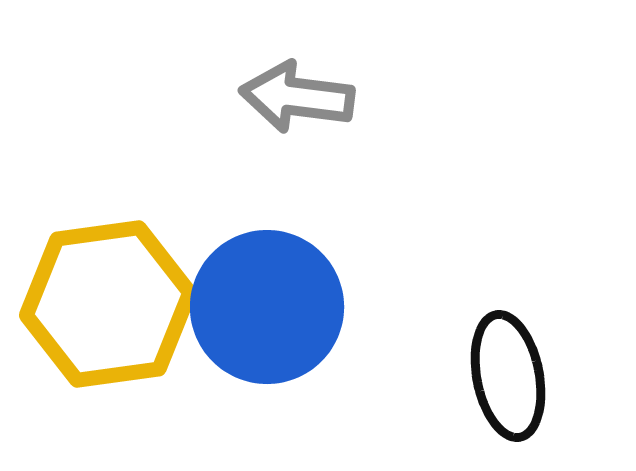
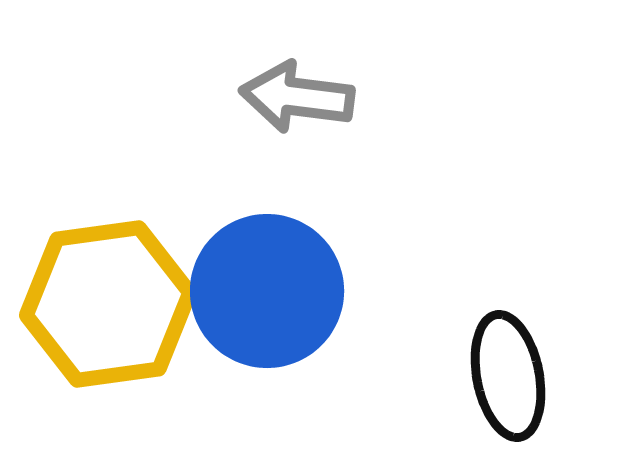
blue circle: moved 16 px up
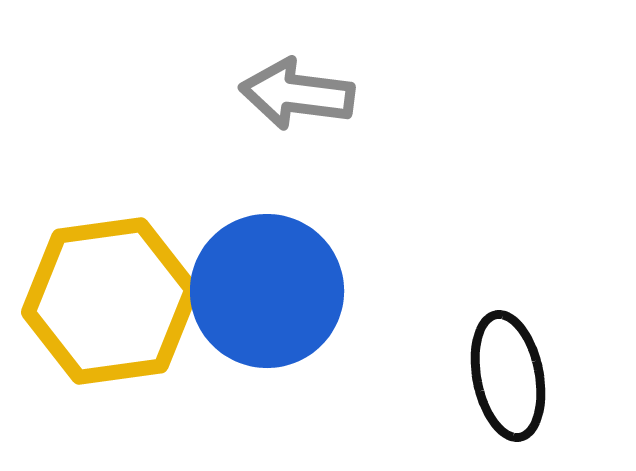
gray arrow: moved 3 px up
yellow hexagon: moved 2 px right, 3 px up
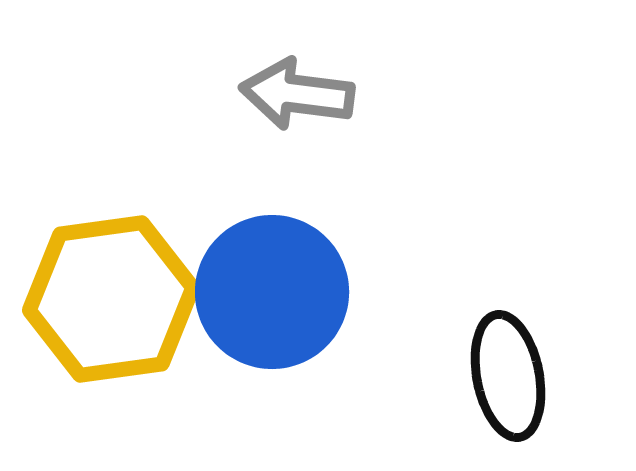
blue circle: moved 5 px right, 1 px down
yellow hexagon: moved 1 px right, 2 px up
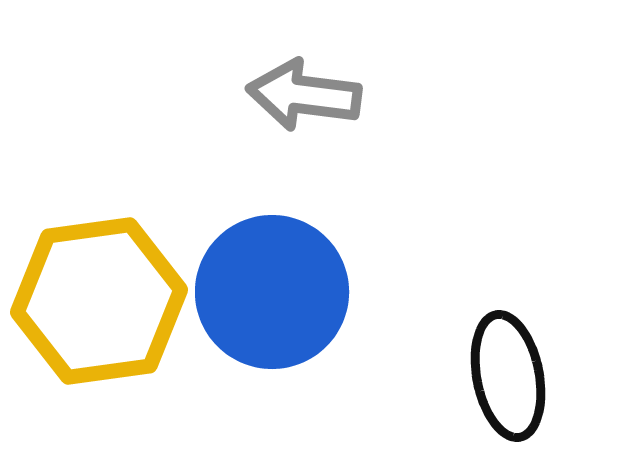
gray arrow: moved 7 px right, 1 px down
yellow hexagon: moved 12 px left, 2 px down
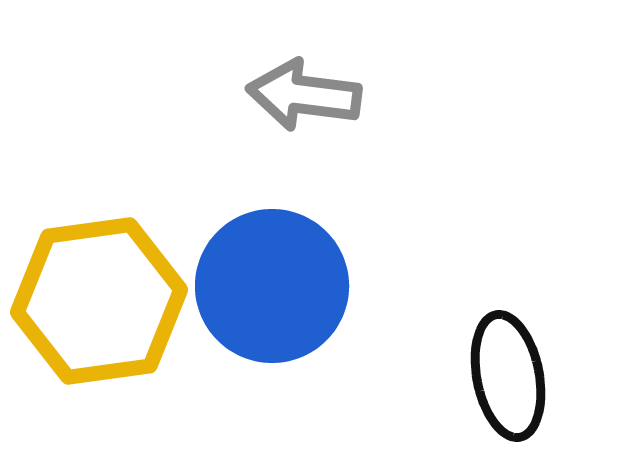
blue circle: moved 6 px up
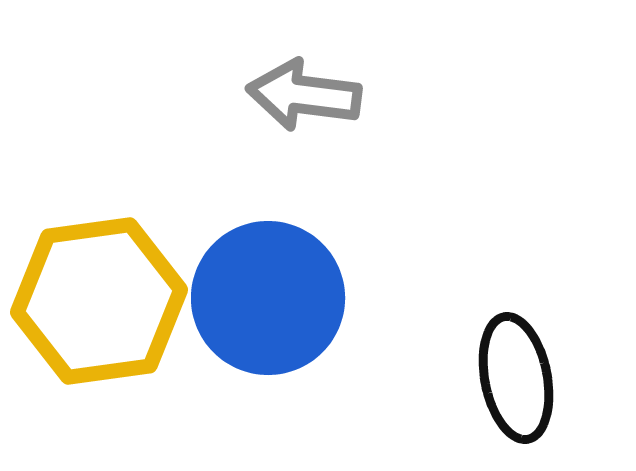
blue circle: moved 4 px left, 12 px down
black ellipse: moved 8 px right, 2 px down
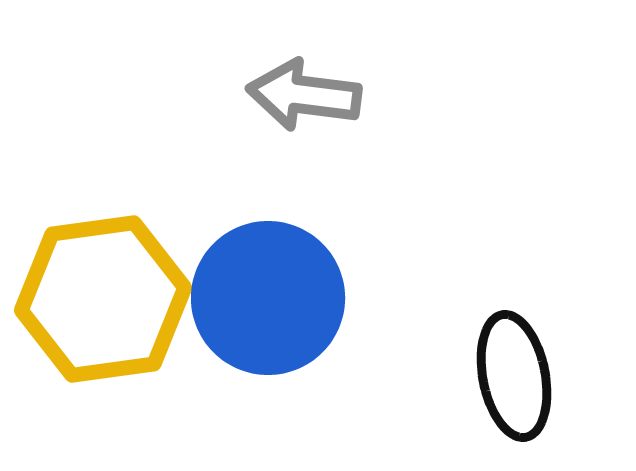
yellow hexagon: moved 4 px right, 2 px up
black ellipse: moved 2 px left, 2 px up
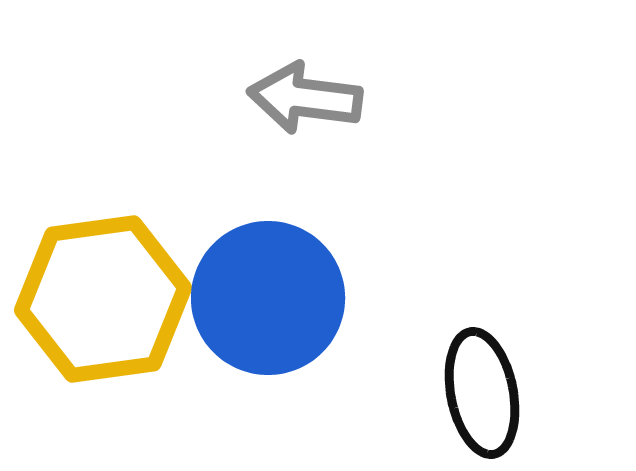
gray arrow: moved 1 px right, 3 px down
black ellipse: moved 32 px left, 17 px down
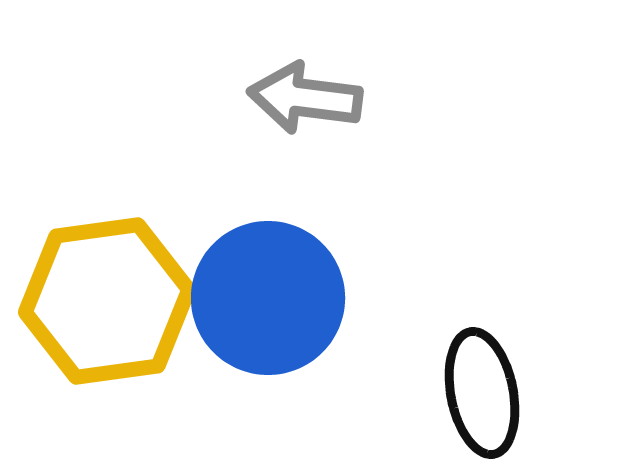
yellow hexagon: moved 4 px right, 2 px down
